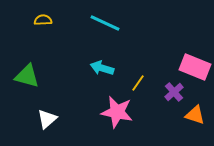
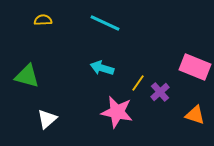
purple cross: moved 14 px left
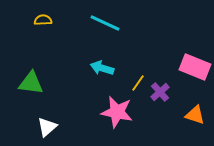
green triangle: moved 4 px right, 7 px down; rotated 8 degrees counterclockwise
white triangle: moved 8 px down
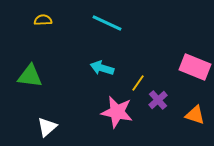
cyan line: moved 2 px right
green triangle: moved 1 px left, 7 px up
purple cross: moved 2 px left, 8 px down
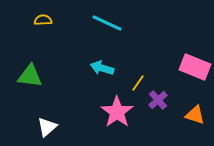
pink star: rotated 24 degrees clockwise
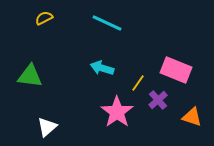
yellow semicircle: moved 1 px right, 2 px up; rotated 24 degrees counterclockwise
pink rectangle: moved 19 px left, 3 px down
orange triangle: moved 3 px left, 2 px down
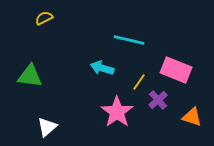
cyan line: moved 22 px right, 17 px down; rotated 12 degrees counterclockwise
yellow line: moved 1 px right, 1 px up
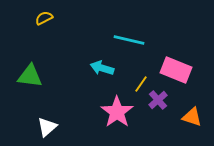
yellow line: moved 2 px right, 2 px down
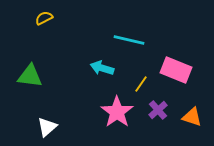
purple cross: moved 10 px down
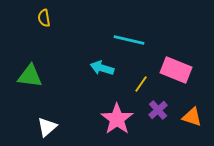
yellow semicircle: rotated 72 degrees counterclockwise
pink star: moved 7 px down
